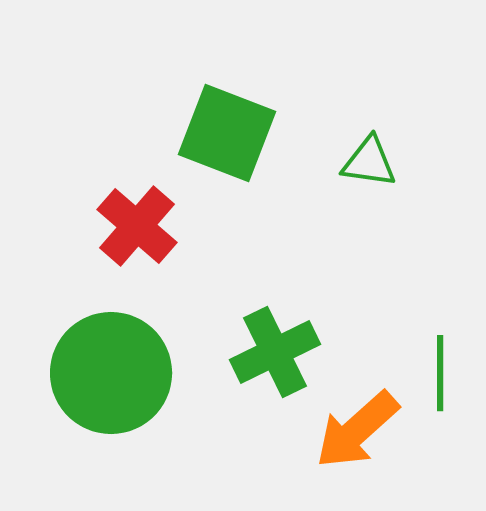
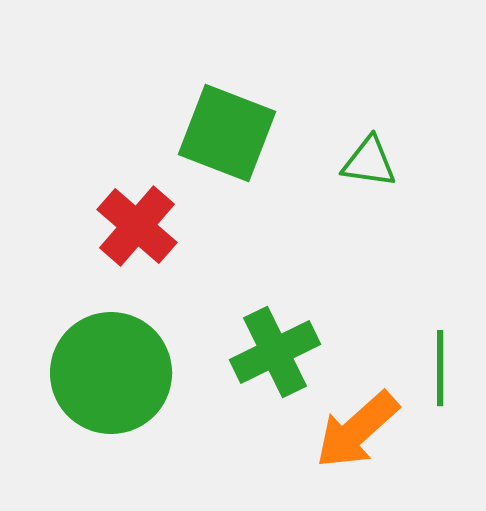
green line: moved 5 px up
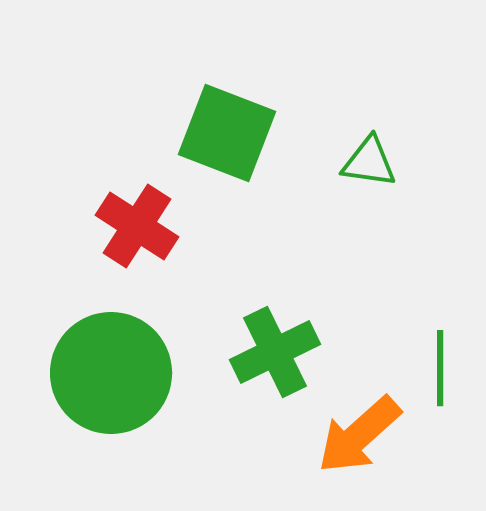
red cross: rotated 8 degrees counterclockwise
orange arrow: moved 2 px right, 5 px down
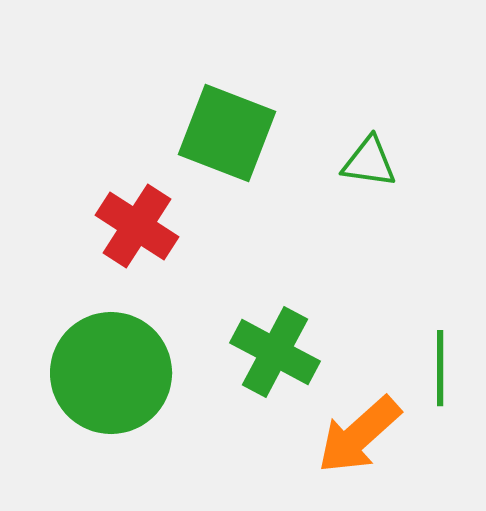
green cross: rotated 36 degrees counterclockwise
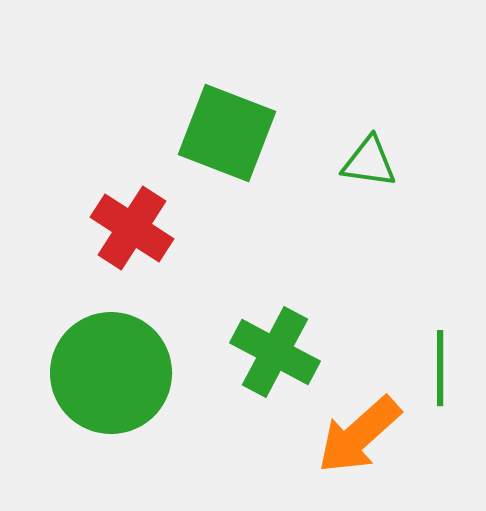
red cross: moved 5 px left, 2 px down
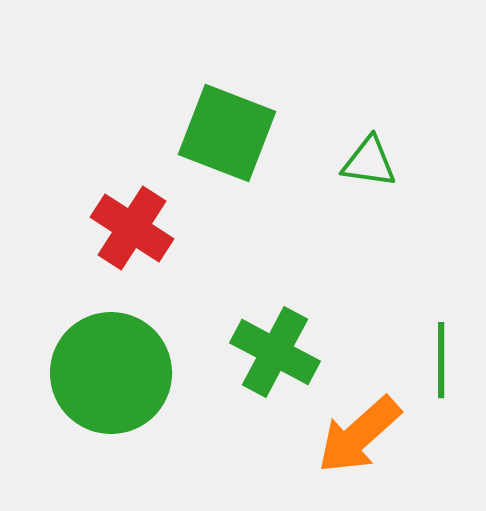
green line: moved 1 px right, 8 px up
